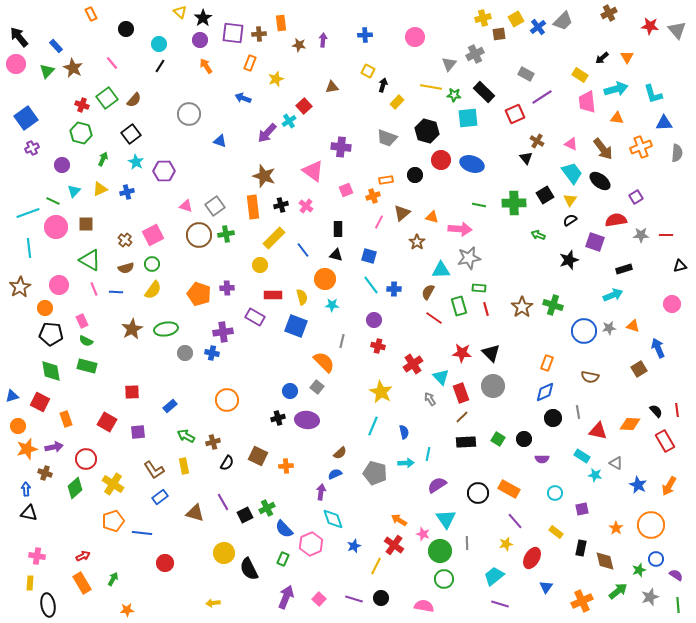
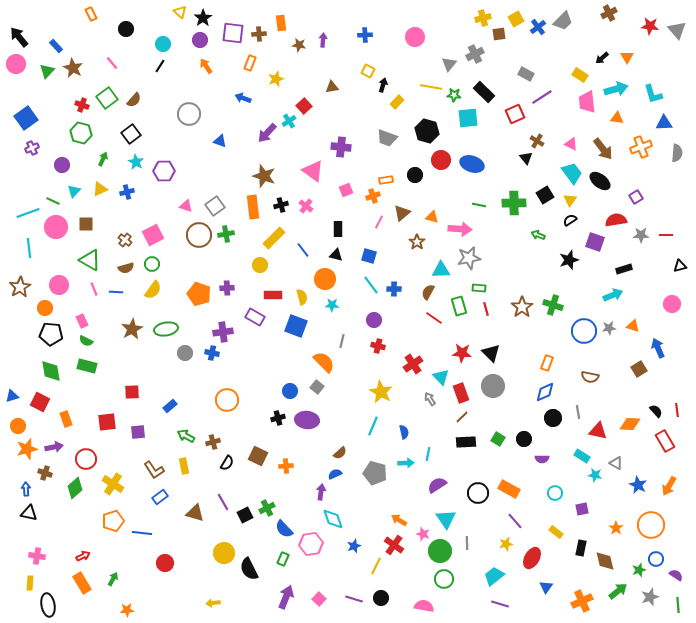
cyan circle at (159, 44): moved 4 px right
red square at (107, 422): rotated 36 degrees counterclockwise
pink hexagon at (311, 544): rotated 15 degrees clockwise
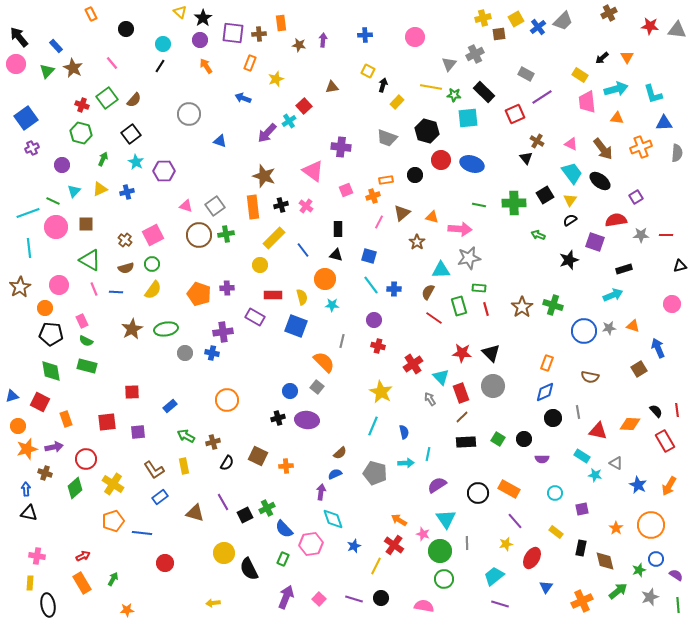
gray triangle at (677, 30): rotated 42 degrees counterclockwise
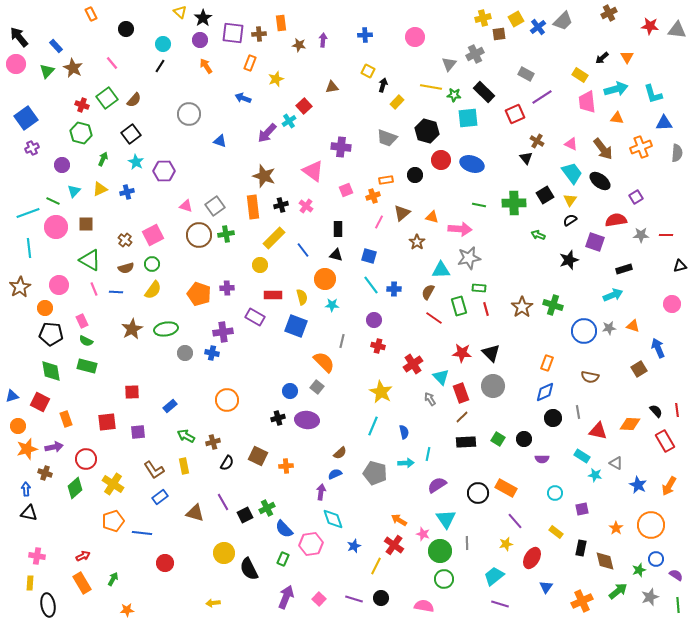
orange rectangle at (509, 489): moved 3 px left, 1 px up
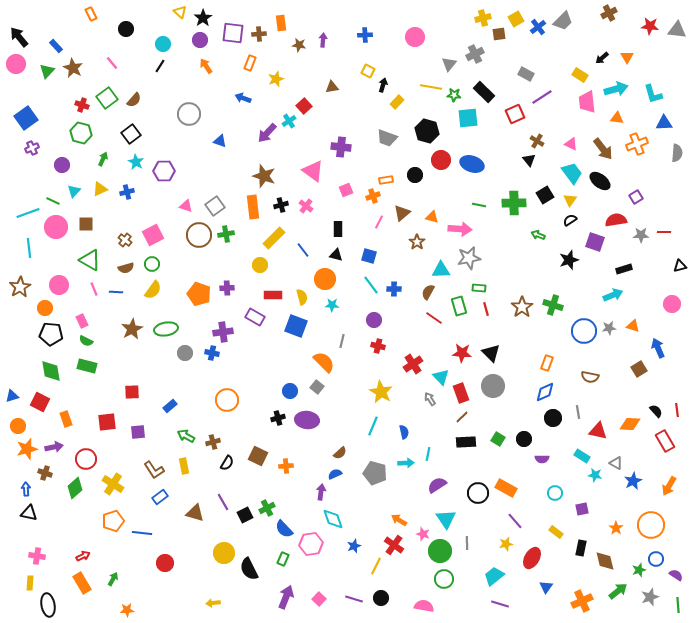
orange cross at (641, 147): moved 4 px left, 3 px up
black triangle at (526, 158): moved 3 px right, 2 px down
red line at (666, 235): moved 2 px left, 3 px up
blue star at (638, 485): moved 5 px left, 4 px up; rotated 18 degrees clockwise
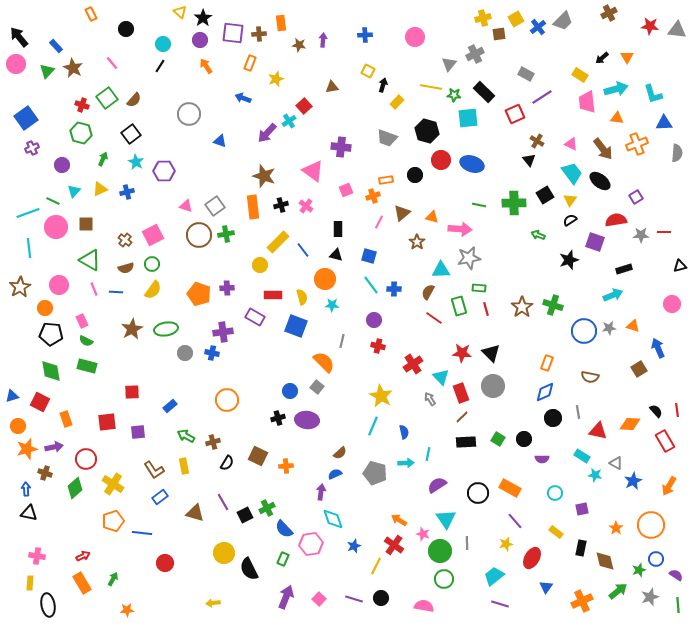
yellow rectangle at (274, 238): moved 4 px right, 4 px down
yellow star at (381, 392): moved 4 px down
orange rectangle at (506, 488): moved 4 px right
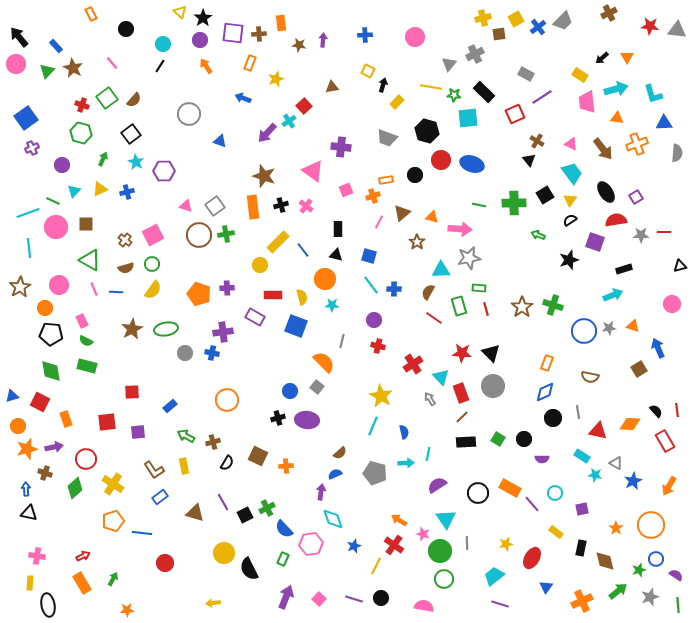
black ellipse at (600, 181): moved 6 px right, 11 px down; rotated 20 degrees clockwise
purple line at (515, 521): moved 17 px right, 17 px up
